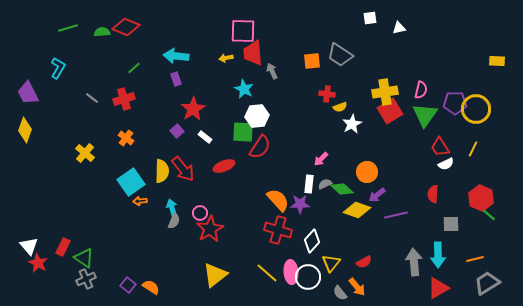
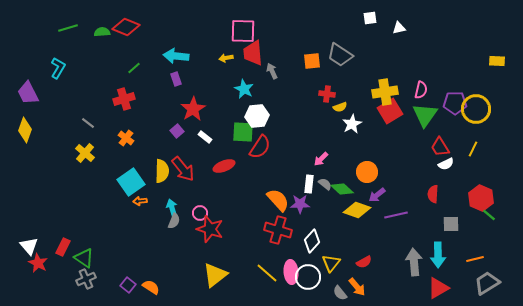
gray line at (92, 98): moved 4 px left, 25 px down
gray semicircle at (325, 184): rotated 64 degrees clockwise
red star at (210, 229): rotated 24 degrees counterclockwise
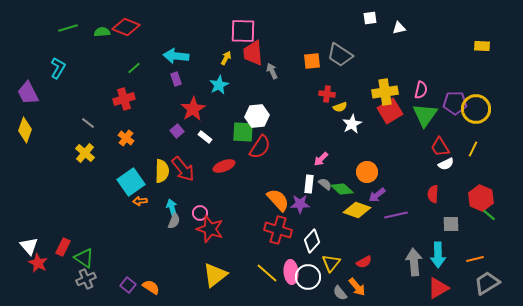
yellow arrow at (226, 58): rotated 128 degrees clockwise
yellow rectangle at (497, 61): moved 15 px left, 15 px up
cyan star at (244, 89): moved 25 px left, 4 px up; rotated 18 degrees clockwise
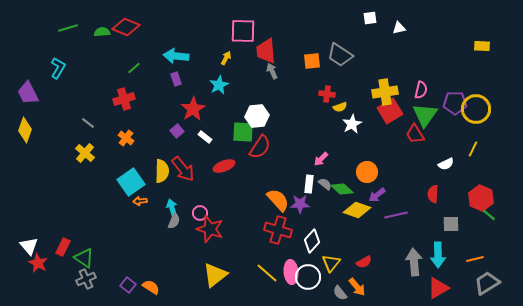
red trapezoid at (253, 53): moved 13 px right, 2 px up
red trapezoid at (440, 147): moved 25 px left, 13 px up
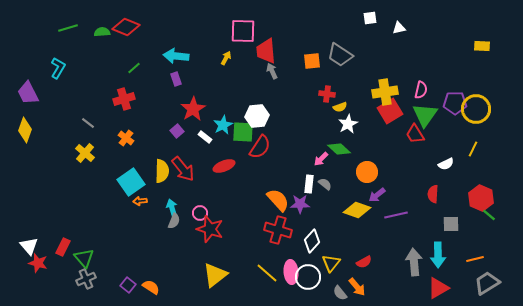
cyan star at (219, 85): moved 4 px right, 40 px down
white star at (352, 124): moved 4 px left
green diamond at (342, 189): moved 3 px left, 40 px up
green triangle at (84, 258): rotated 15 degrees clockwise
red star at (38, 263): rotated 12 degrees counterclockwise
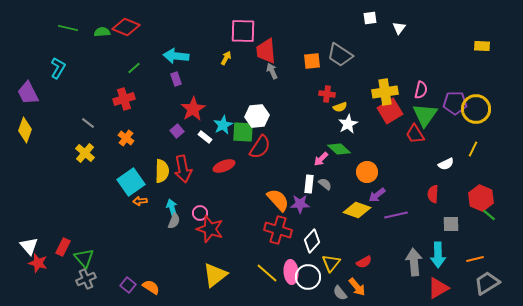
green line at (68, 28): rotated 30 degrees clockwise
white triangle at (399, 28): rotated 40 degrees counterclockwise
red arrow at (183, 169): rotated 28 degrees clockwise
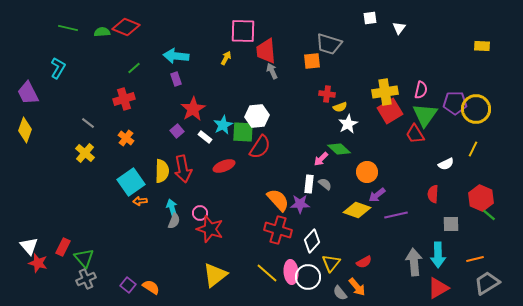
gray trapezoid at (340, 55): moved 11 px left, 11 px up; rotated 16 degrees counterclockwise
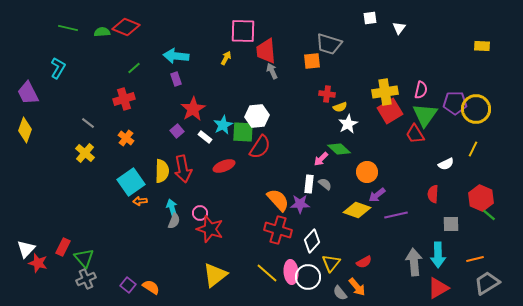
white triangle at (29, 246): moved 3 px left, 3 px down; rotated 24 degrees clockwise
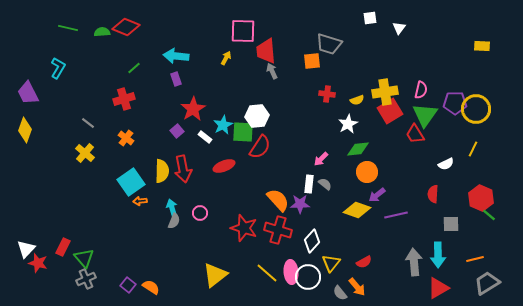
yellow semicircle at (340, 107): moved 17 px right, 7 px up
green diamond at (339, 149): moved 19 px right; rotated 50 degrees counterclockwise
red star at (210, 229): moved 34 px right, 1 px up
